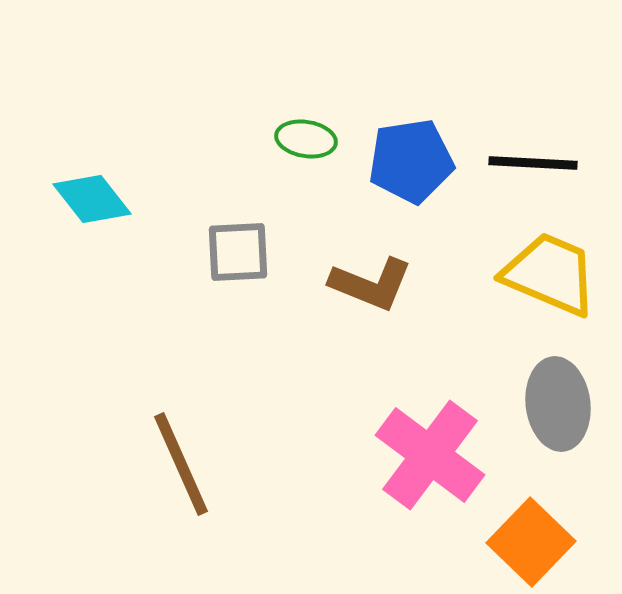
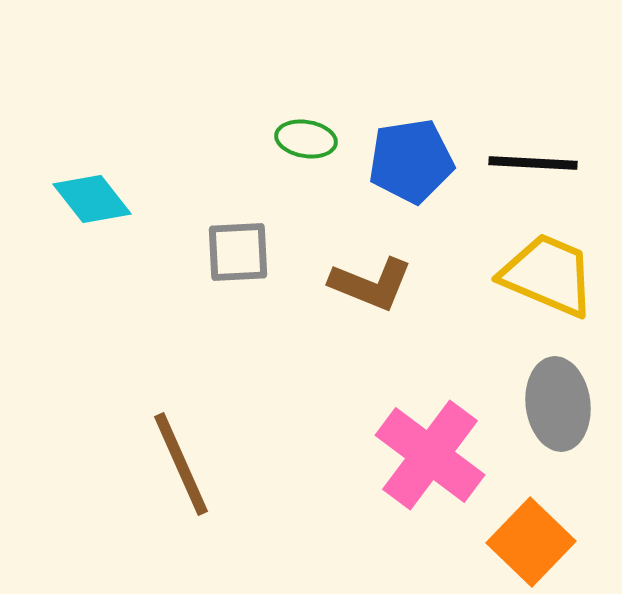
yellow trapezoid: moved 2 px left, 1 px down
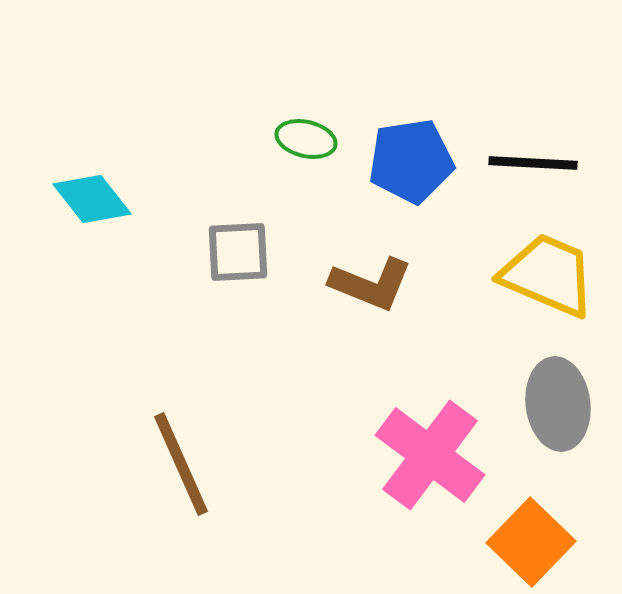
green ellipse: rotated 4 degrees clockwise
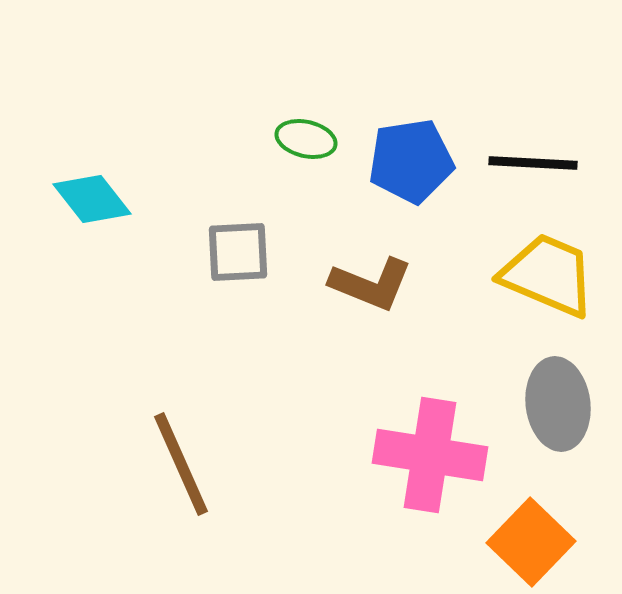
pink cross: rotated 28 degrees counterclockwise
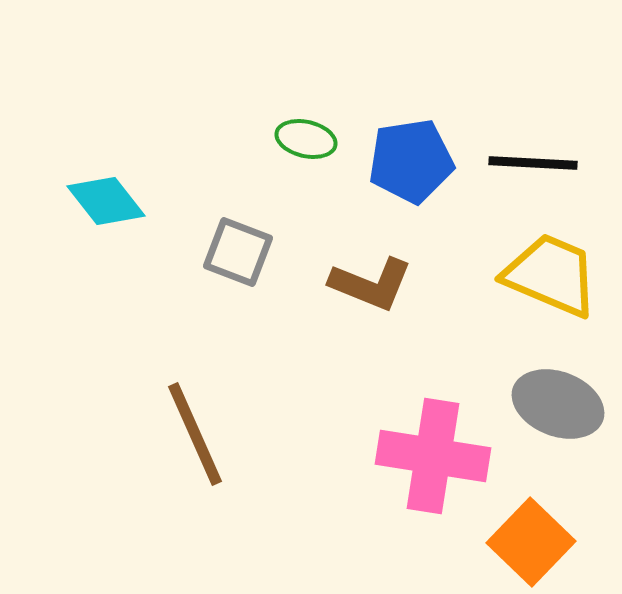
cyan diamond: moved 14 px right, 2 px down
gray square: rotated 24 degrees clockwise
yellow trapezoid: moved 3 px right
gray ellipse: rotated 62 degrees counterclockwise
pink cross: moved 3 px right, 1 px down
brown line: moved 14 px right, 30 px up
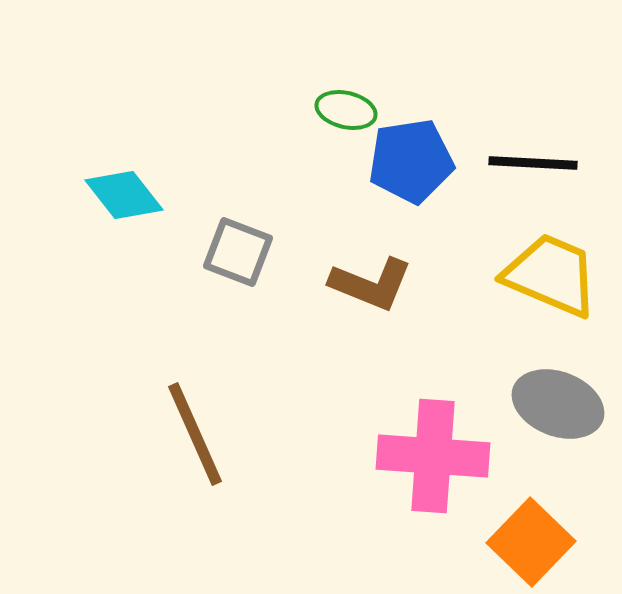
green ellipse: moved 40 px right, 29 px up
cyan diamond: moved 18 px right, 6 px up
pink cross: rotated 5 degrees counterclockwise
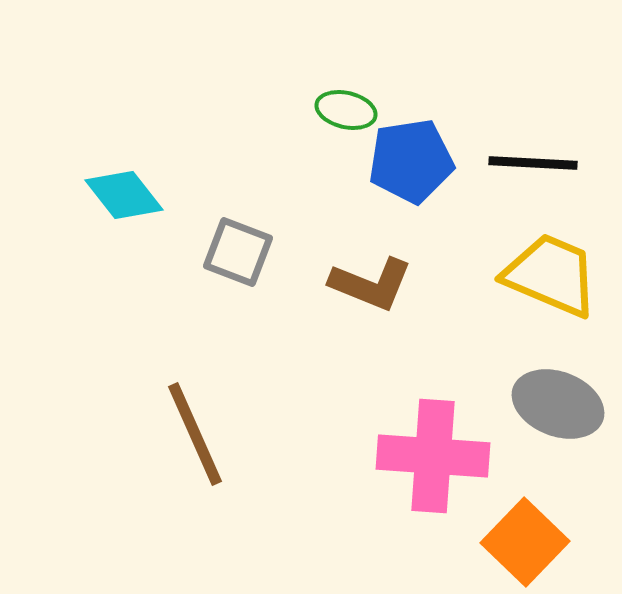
orange square: moved 6 px left
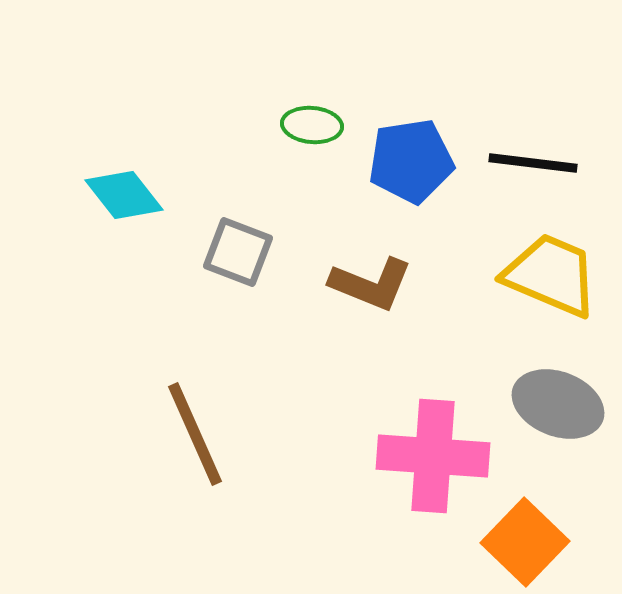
green ellipse: moved 34 px left, 15 px down; rotated 8 degrees counterclockwise
black line: rotated 4 degrees clockwise
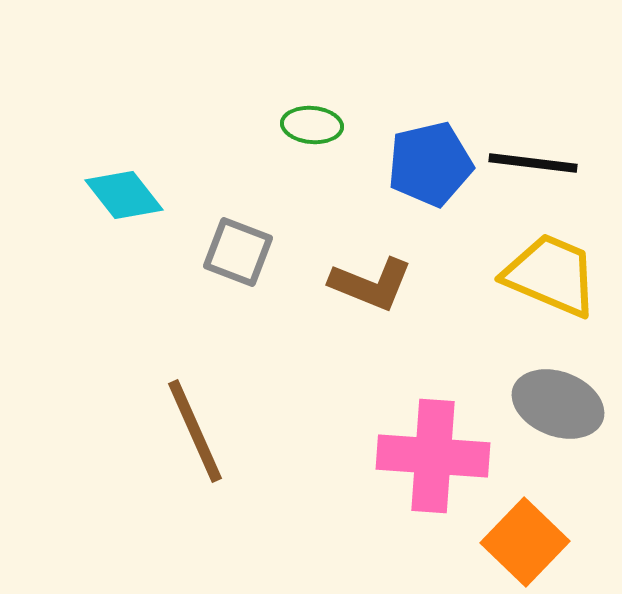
blue pentagon: moved 19 px right, 3 px down; rotated 4 degrees counterclockwise
brown line: moved 3 px up
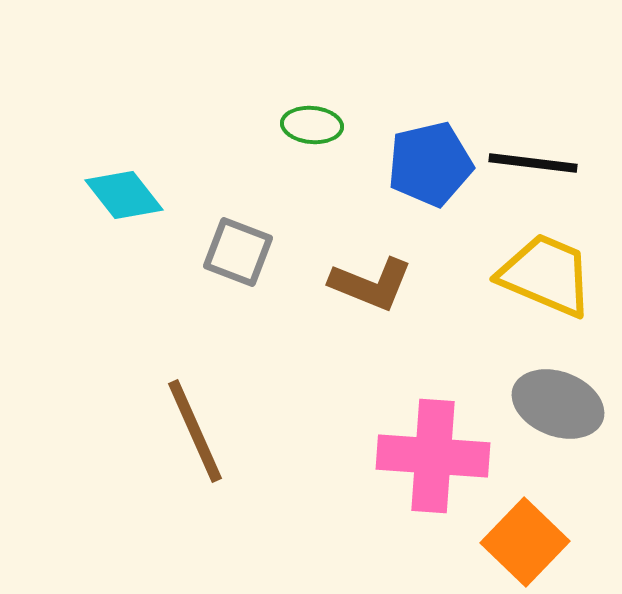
yellow trapezoid: moved 5 px left
